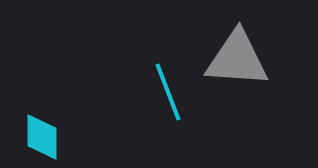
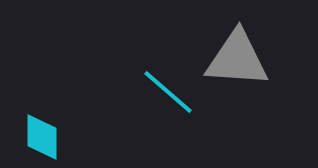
cyan line: rotated 28 degrees counterclockwise
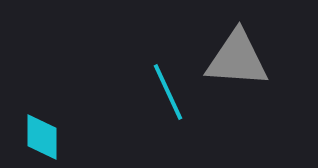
cyan line: rotated 24 degrees clockwise
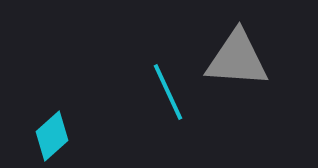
cyan diamond: moved 10 px right, 1 px up; rotated 48 degrees clockwise
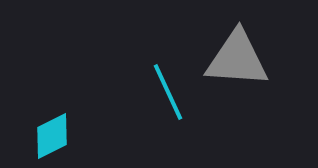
cyan diamond: rotated 15 degrees clockwise
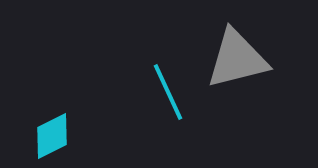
gray triangle: rotated 18 degrees counterclockwise
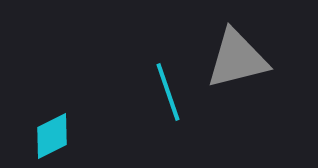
cyan line: rotated 6 degrees clockwise
